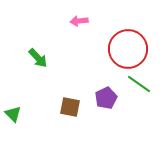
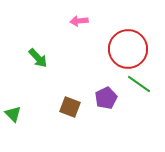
brown square: rotated 10 degrees clockwise
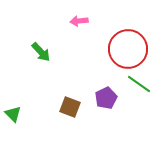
green arrow: moved 3 px right, 6 px up
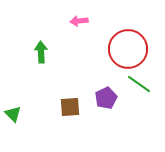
green arrow: rotated 140 degrees counterclockwise
brown square: rotated 25 degrees counterclockwise
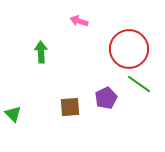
pink arrow: rotated 24 degrees clockwise
red circle: moved 1 px right
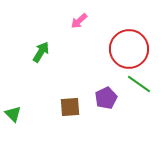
pink arrow: rotated 60 degrees counterclockwise
green arrow: rotated 35 degrees clockwise
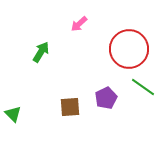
pink arrow: moved 3 px down
green line: moved 4 px right, 3 px down
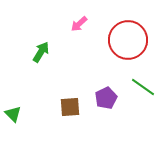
red circle: moved 1 px left, 9 px up
